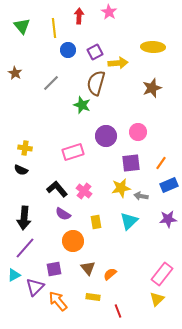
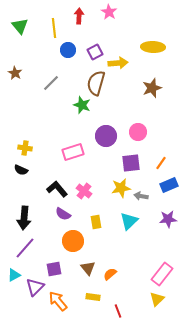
green triangle at (22, 26): moved 2 px left
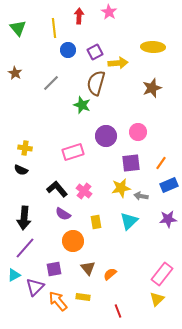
green triangle at (20, 26): moved 2 px left, 2 px down
yellow rectangle at (93, 297): moved 10 px left
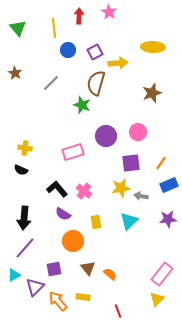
brown star at (152, 88): moved 5 px down
orange semicircle at (110, 274): rotated 80 degrees clockwise
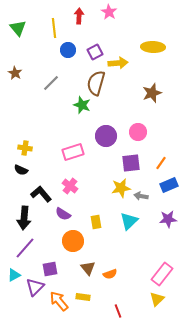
black L-shape at (57, 189): moved 16 px left, 5 px down
pink cross at (84, 191): moved 14 px left, 5 px up
purple square at (54, 269): moved 4 px left
orange semicircle at (110, 274): rotated 120 degrees clockwise
orange arrow at (58, 301): moved 1 px right
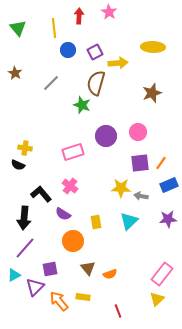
purple square at (131, 163): moved 9 px right
black semicircle at (21, 170): moved 3 px left, 5 px up
yellow star at (121, 188): rotated 12 degrees clockwise
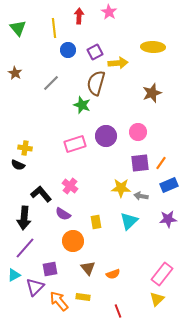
pink rectangle at (73, 152): moved 2 px right, 8 px up
orange semicircle at (110, 274): moved 3 px right
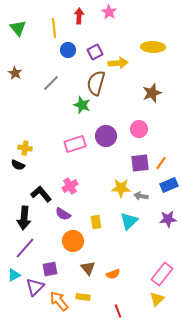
pink circle at (138, 132): moved 1 px right, 3 px up
pink cross at (70, 186): rotated 21 degrees clockwise
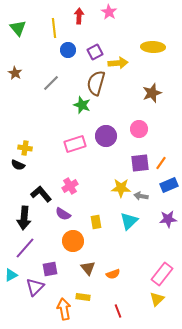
cyan triangle at (14, 275): moved 3 px left
orange arrow at (59, 301): moved 5 px right, 8 px down; rotated 30 degrees clockwise
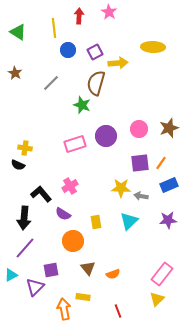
green triangle at (18, 28): moved 4 px down; rotated 18 degrees counterclockwise
brown star at (152, 93): moved 17 px right, 35 px down
purple star at (168, 219): moved 1 px down
purple square at (50, 269): moved 1 px right, 1 px down
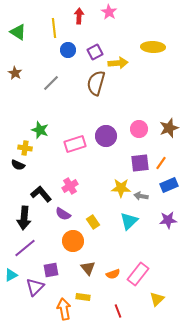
green star at (82, 105): moved 42 px left, 25 px down
yellow rectangle at (96, 222): moved 3 px left; rotated 24 degrees counterclockwise
purple line at (25, 248): rotated 10 degrees clockwise
pink rectangle at (162, 274): moved 24 px left
